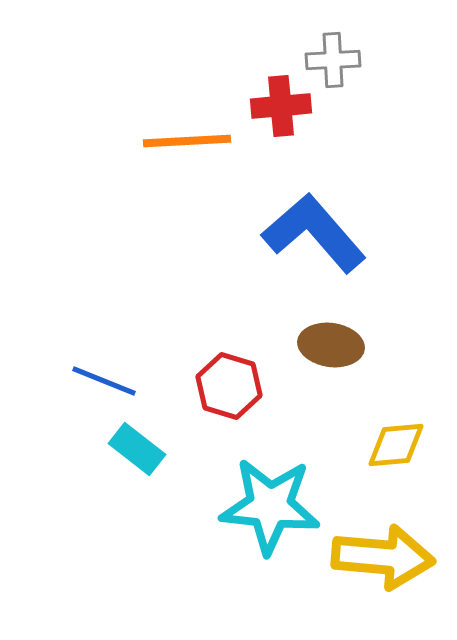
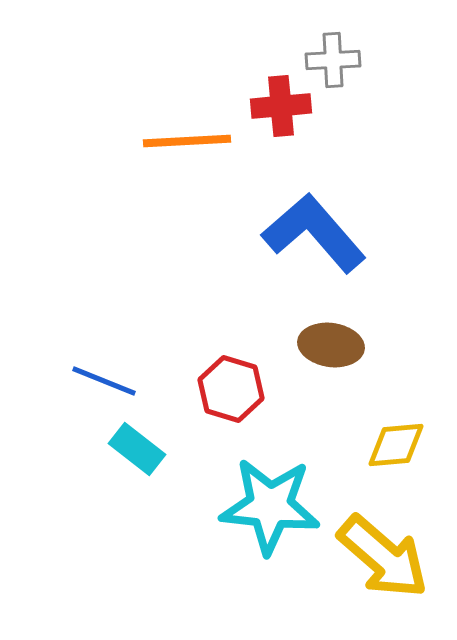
red hexagon: moved 2 px right, 3 px down
yellow arrow: rotated 36 degrees clockwise
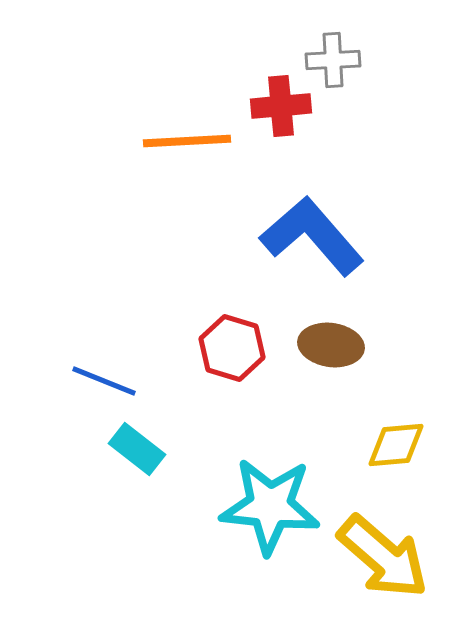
blue L-shape: moved 2 px left, 3 px down
red hexagon: moved 1 px right, 41 px up
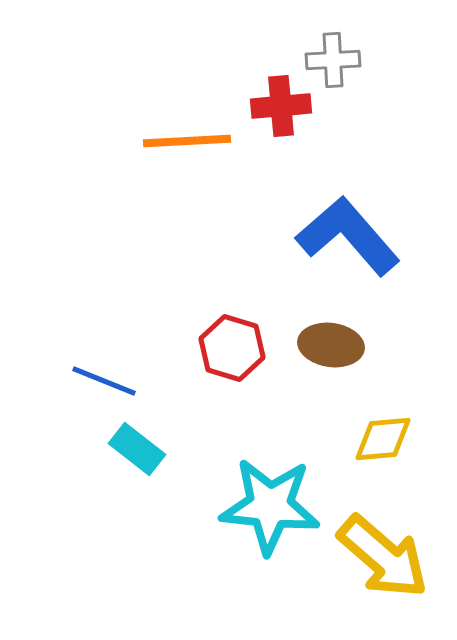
blue L-shape: moved 36 px right
yellow diamond: moved 13 px left, 6 px up
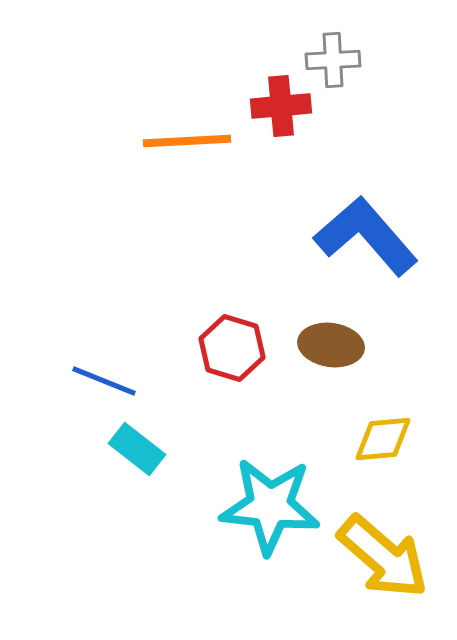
blue L-shape: moved 18 px right
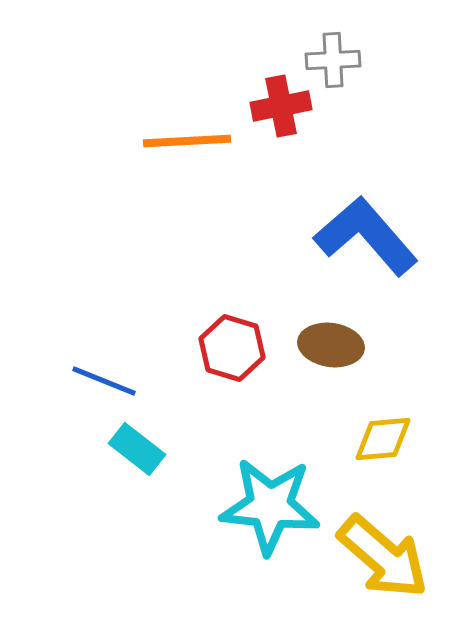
red cross: rotated 6 degrees counterclockwise
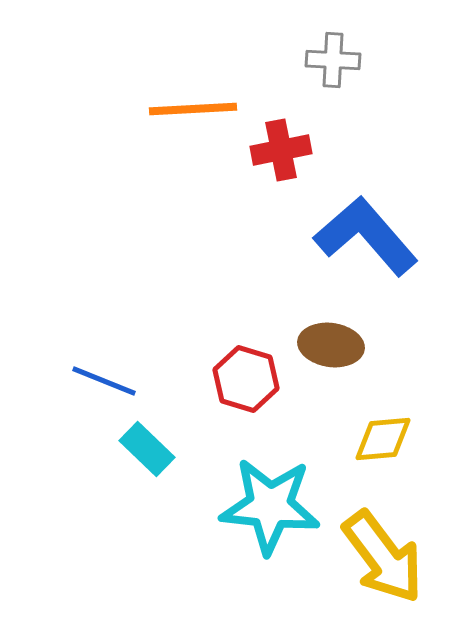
gray cross: rotated 6 degrees clockwise
red cross: moved 44 px down
orange line: moved 6 px right, 32 px up
red hexagon: moved 14 px right, 31 px down
cyan rectangle: moved 10 px right; rotated 6 degrees clockwise
yellow arrow: rotated 12 degrees clockwise
